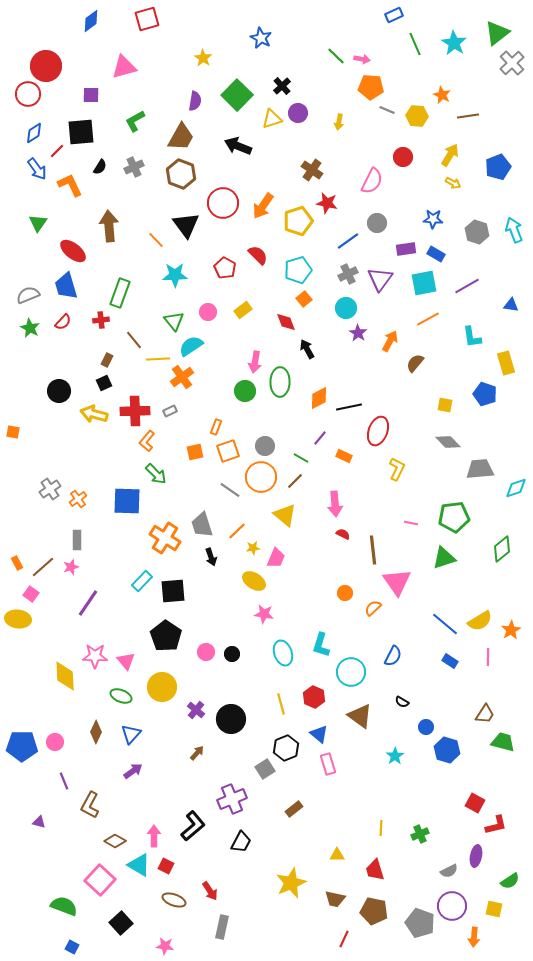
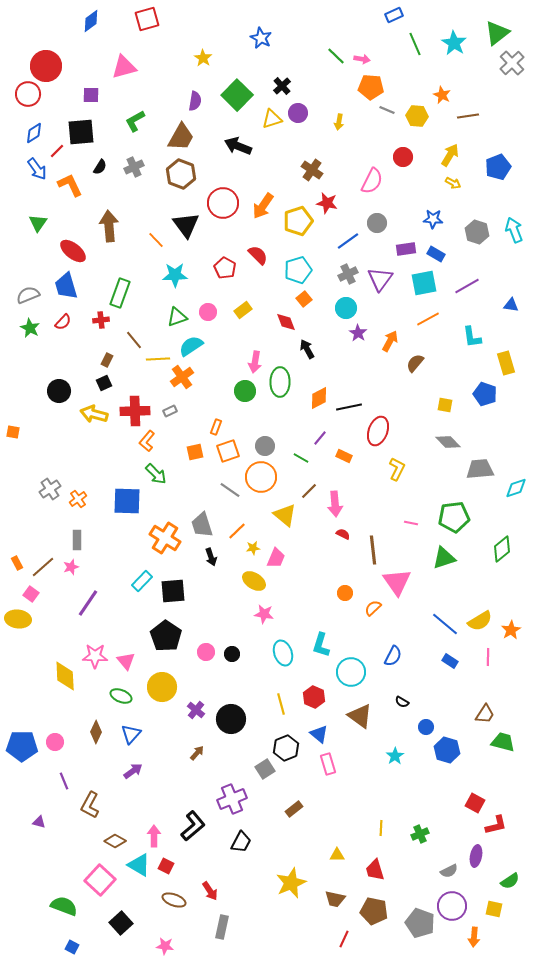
green triangle at (174, 321): moved 3 px right, 4 px up; rotated 50 degrees clockwise
brown line at (295, 481): moved 14 px right, 10 px down
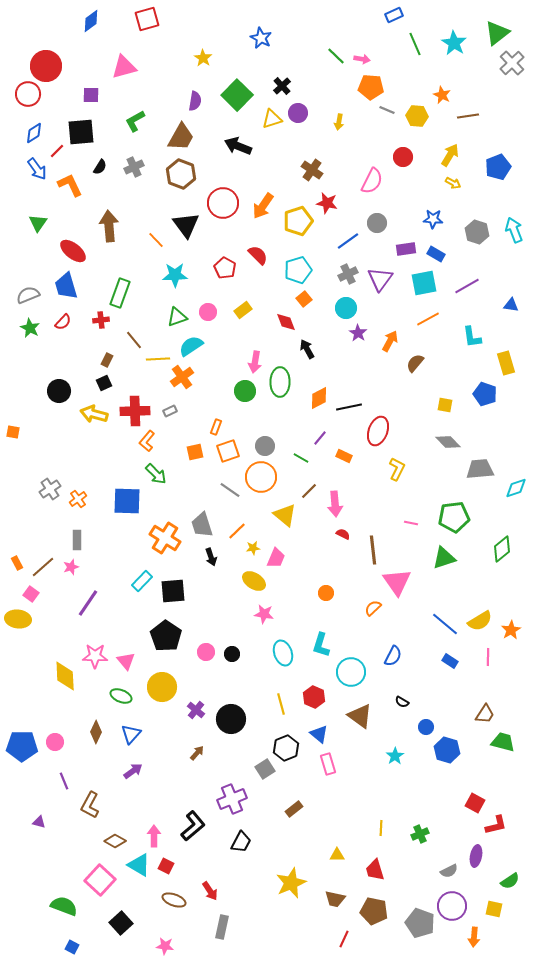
orange circle at (345, 593): moved 19 px left
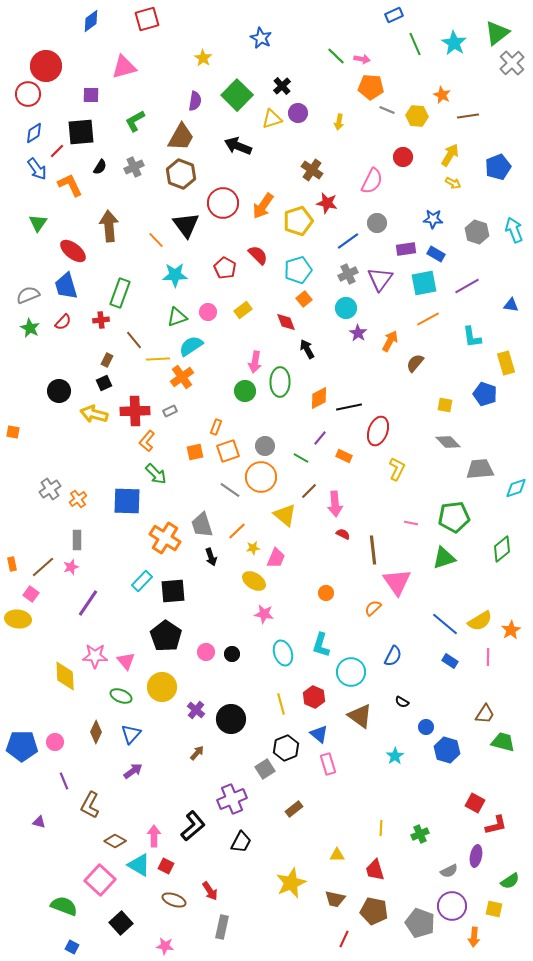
orange rectangle at (17, 563): moved 5 px left, 1 px down; rotated 16 degrees clockwise
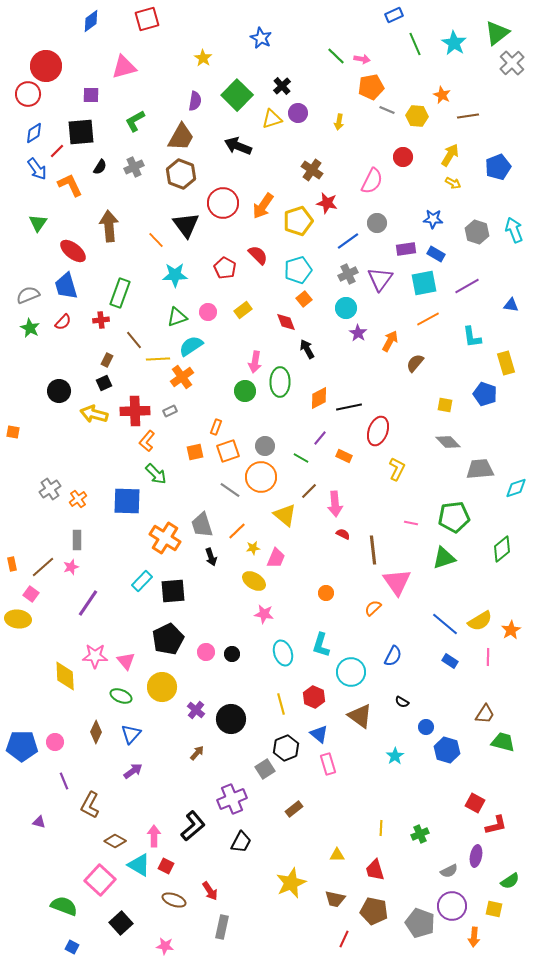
orange pentagon at (371, 87): rotated 15 degrees counterclockwise
black pentagon at (166, 636): moved 2 px right, 3 px down; rotated 12 degrees clockwise
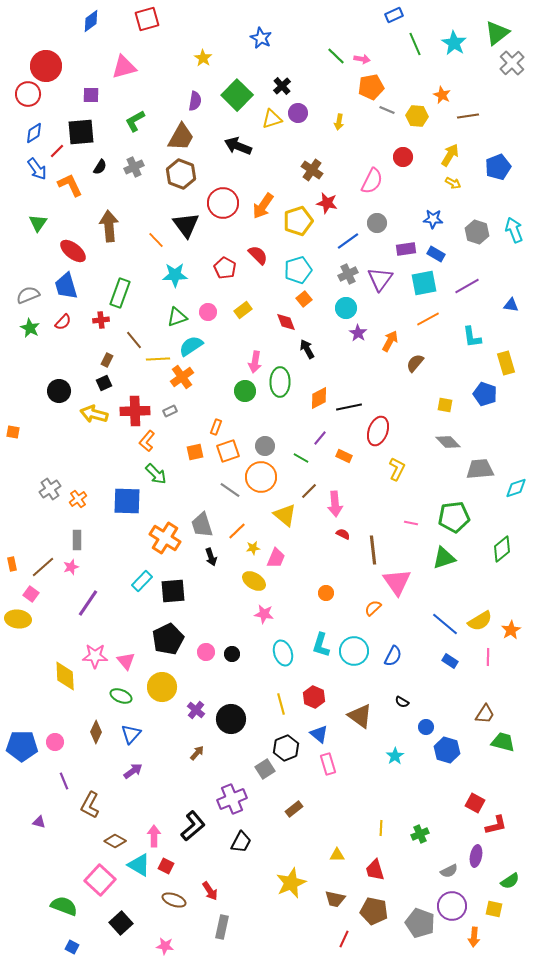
cyan circle at (351, 672): moved 3 px right, 21 px up
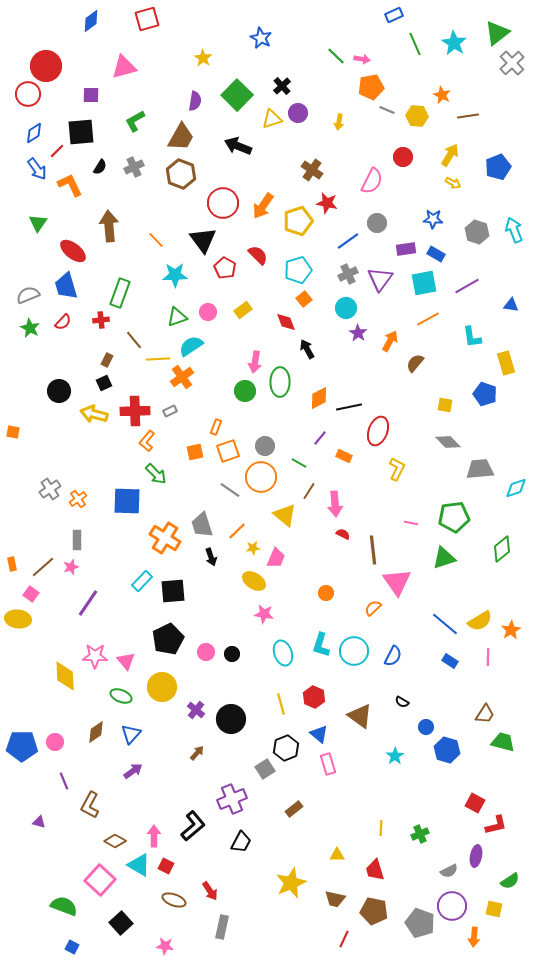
black triangle at (186, 225): moved 17 px right, 15 px down
green line at (301, 458): moved 2 px left, 5 px down
brown line at (309, 491): rotated 12 degrees counterclockwise
brown diamond at (96, 732): rotated 30 degrees clockwise
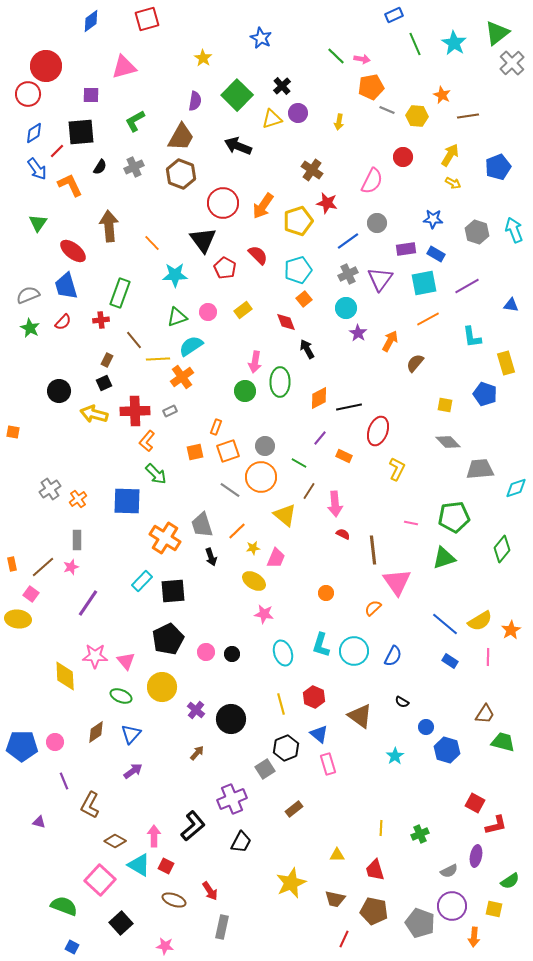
orange line at (156, 240): moved 4 px left, 3 px down
green diamond at (502, 549): rotated 12 degrees counterclockwise
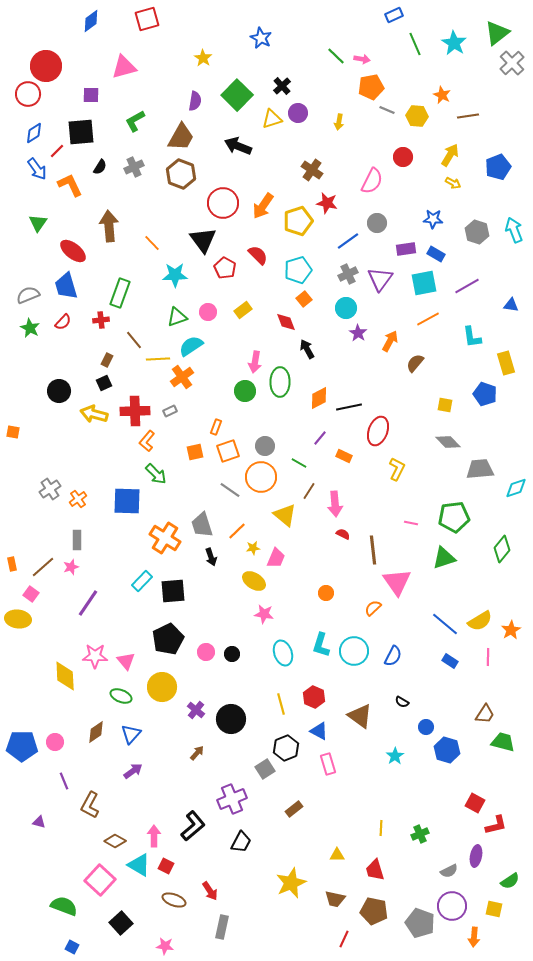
blue triangle at (319, 734): moved 3 px up; rotated 12 degrees counterclockwise
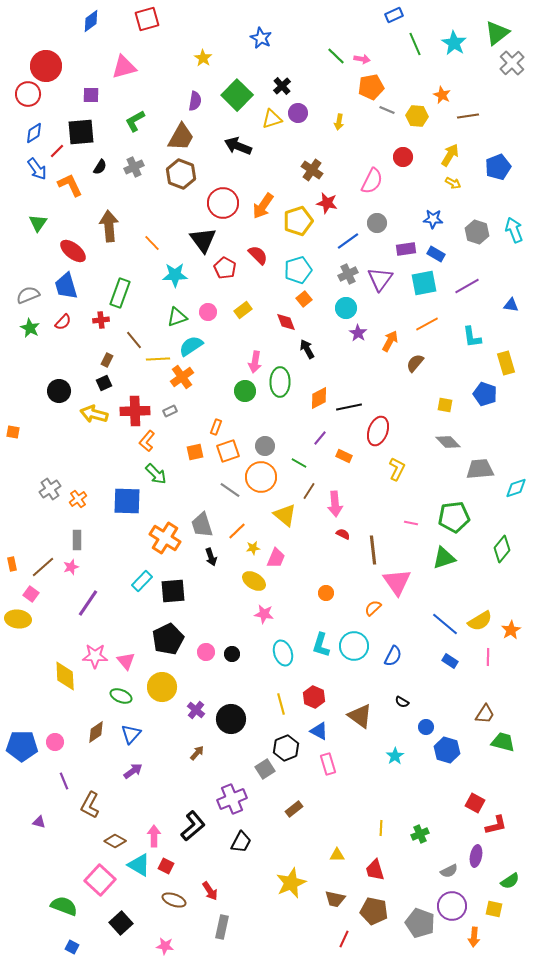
orange line at (428, 319): moved 1 px left, 5 px down
cyan circle at (354, 651): moved 5 px up
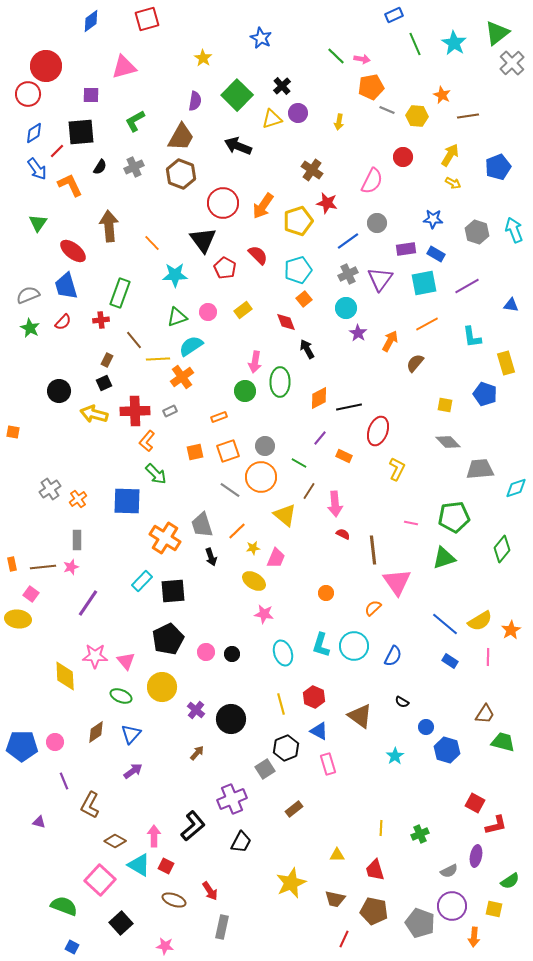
orange rectangle at (216, 427): moved 3 px right, 10 px up; rotated 49 degrees clockwise
brown line at (43, 567): rotated 35 degrees clockwise
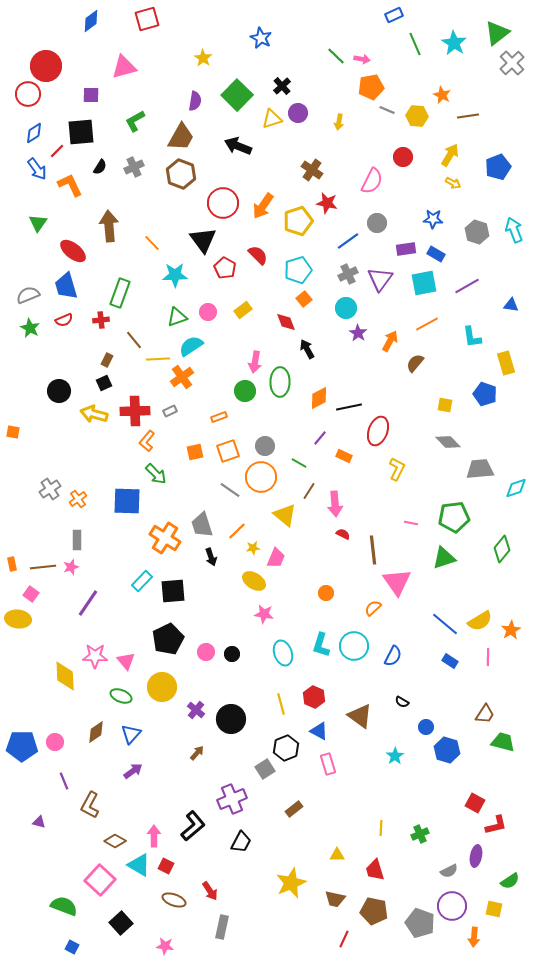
red semicircle at (63, 322): moved 1 px right, 2 px up; rotated 24 degrees clockwise
